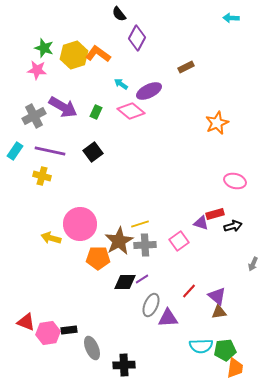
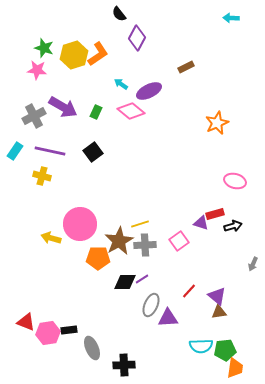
orange L-shape at (98, 54): rotated 110 degrees clockwise
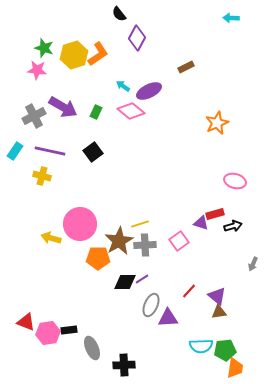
cyan arrow at (121, 84): moved 2 px right, 2 px down
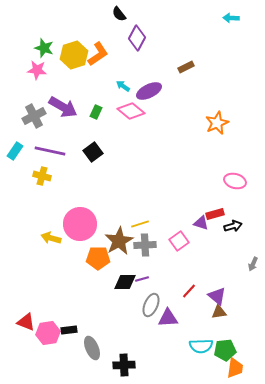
purple line at (142, 279): rotated 16 degrees clockwise
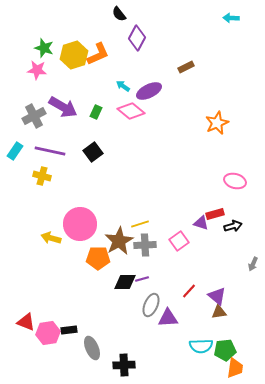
orange L-shape at (98, 54): rotated 10 degrees clockwise
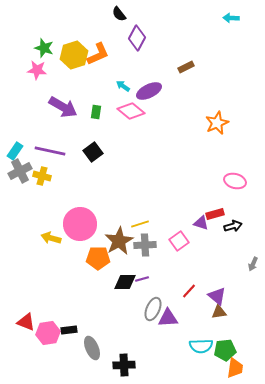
green rectangle at (96, 112): rotated 16 degrees counterclockwise
gray cross at (34, 116): moved 14 px left, 55 px down
gray ellipse at (151, 305): moved 2 px right, 4 px down
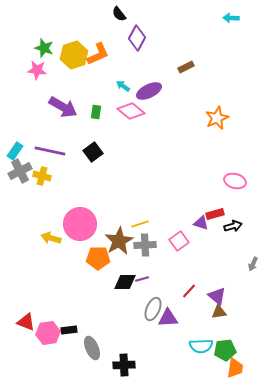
orange star at (217, 123): moved 5 px up
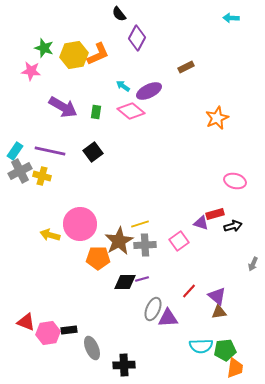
yellow hexagon at (74, 55): rotated 8 degrees clockwise
pink star at (37, 70): moved 6 px left, 1 px down
yellow arrow at (51, 238): moved 1 px left, 3 px up
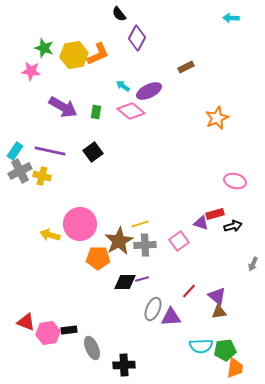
purple triangle at (168, 318): moved 3 px right, 1 px up
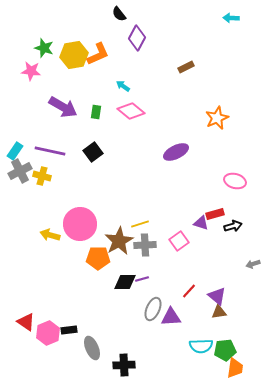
purple ellipse at (149, 91): moved 27 px right, 61 px down
gray arrow at (253, 264): rotated 48 degrees clockwise
red triangle at (26, 322): rotated 12 degrees clockwise
pink hexagon at (48, 333): rotated 15 degrees counterclockwise
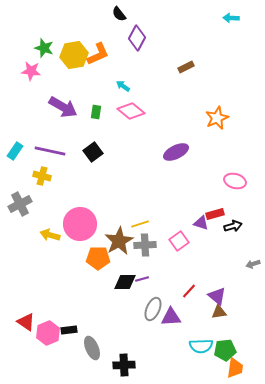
gray cross at (20, 171): moved 33 px down
